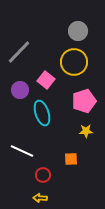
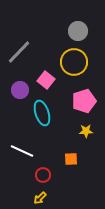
yellow arrow: rotated 48 degrees counterclockwise
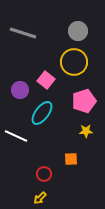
gray line: moved 4 px right, 19 px up; rotated 64 degrees clockwise
cyan ellipse: rotated 55 degrees clockwise
white line: moved 6 px left, 15 px up
red circle: moved 1 px right, 1 px up
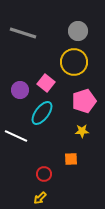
pink square: moved 3 px down
yellow star: moved 4 px left
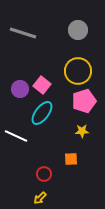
gray circle: moved 1 px up
yellow circle: moved 4 px right, 9 px down
pink square: moved 4 px left, 2 px down
purple circle: moved 1 px up
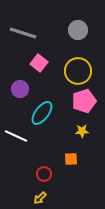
pink square: moved 3 px left, 22 px up
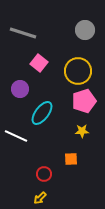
gray circle: moved 7 px right
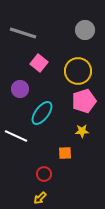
orange square: moved 6 px left, 6 px up
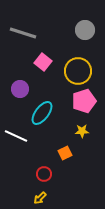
pink square: moved 4 px right, 1 px up
orange square: rotated 24 degrees counterclockwise
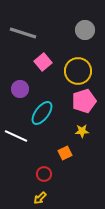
pink square: rotated 12 degrees clockwise
